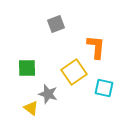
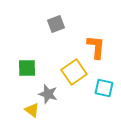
yellow triangle: moved 1 px right, 2 px down
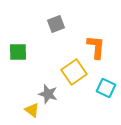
green square: moved 9 px left, 16 px up
cyan square: moved 2 px right; rotated 12 degrees clockwise
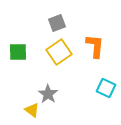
gray square: moved 1 px right, 1 px up
orange L-shape: moved 1 px left, 1 px up
yellow square: moved 15 px left, 20 px up
gray star: rotated 18 degrees clockwise
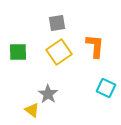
gray square: rotated 12 degrees clockwise
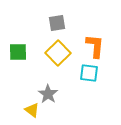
yellow square: moved 1 px left, 1 px down; rotated 10 degrees counterclockwise
cyan square: moved 17 px left, 15 px up; rotated 18 degrees counterclockwise
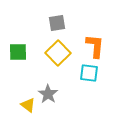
yellow triangle: moved 4 px left, 5 px up
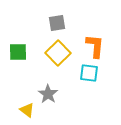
yellow triangle: moved 1 px left, 5 px down
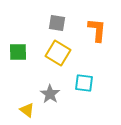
gray square: rotated 18 degrees clockwise
orange L-shape: moved 2 px right, 16 px up
yellow square: rotated 15 degrees counterclockwise
cyan square: moved 5 px left, 10 px down
gray star: moved 2 px right
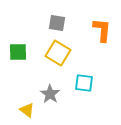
orange L-shape: moved 5 px right
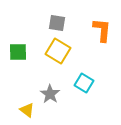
yellow square: moved 2 px up
cyan square: rotated 24 degrees clockwise
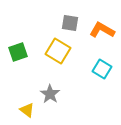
gray square: moved 13 px right
orange L-shape: rotated 65 degrees counterclockwise
green square: rotated 18 degrees counterclockwise
cyan square: moved 18 px right, 14 px up
